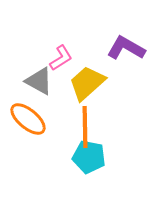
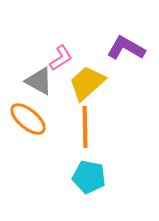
cyan pentagon: moved 20 px down
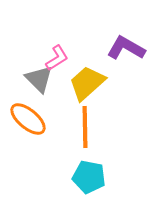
pink L-shape: moved 4 px left
gray triangle: moved 2 px up; rotated 16 degrees clockwise
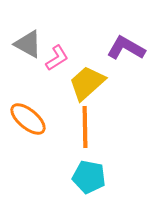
gray triangle: moved 11 px left, 35 px up; rotated 16 degrees counterclockwise
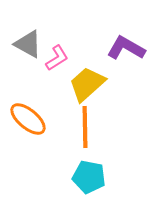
yellow trapezoid: moved 1 px down
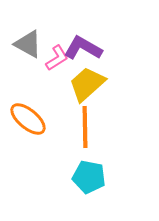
purple L-shape: moved 43 px left
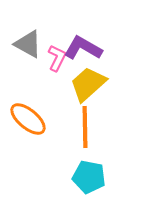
pink L-shape: rotated 32 degrees counterclockwise
yellow trapezoid: moved 1 px right
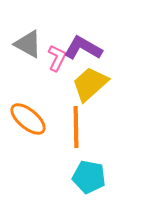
yellow trapezoid: moved 2 px right
orange line: moved 9 px left
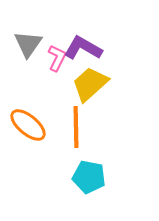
gray triangle: rotated 36 degrees clockwise
orange ellipse: moved 6 px down
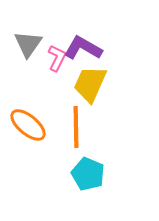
yellow trapezoid: rotated 24 degrees counterclockwise
cyan pentagon: moved 1 px left, 3 px up; rotated 12 degrees clockwise
